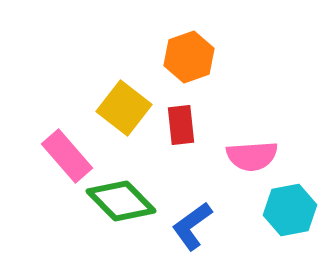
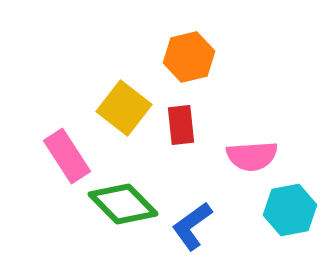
orange hexagon: rotated 6 degrees clockwise
pink rectangle: rotated 8 degrees clockwise
green diamond: moved 2 px right, 3 px down
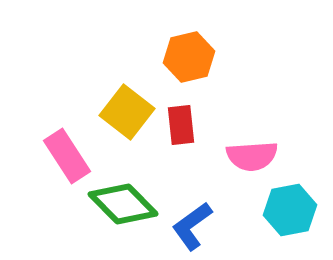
yellow square: moved 3 px right, 4 px down
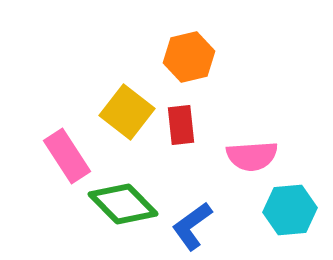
cyan hexagon: rotated 6 degrees clockwise
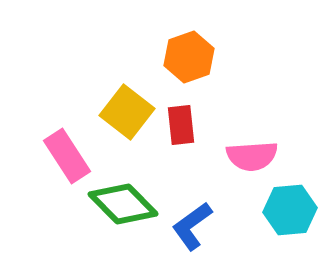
orange hexagon: rotated 6 degrees counterclockwise
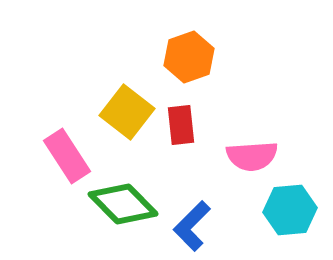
blue L-shape: rotated 9 degrees counterclockwise
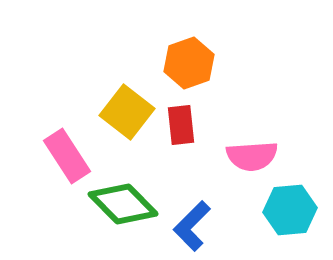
orange hexagon: moved 6 px down
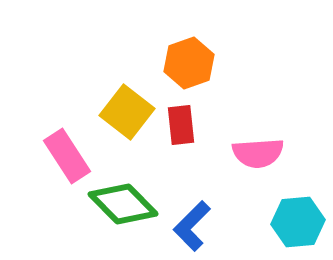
pink semicircle: moved 6 px right, 3 px up
cyan hexagon: moved 8 px right, 12 px down
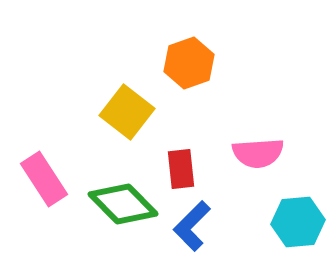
red rectangle: moved 44 px down
pink rectangle: moved 23 px left, 23 px down
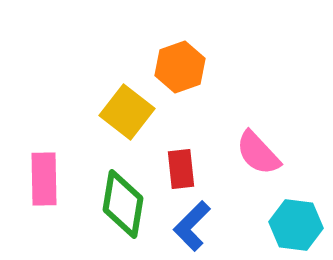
orange hexagon: moved 9 px left, 4 px down
pink semicircle: rotated 51 degrees clockwise
pink rectangle: rotated 32 degrees clockwise
green diamond: rotated 54 degrees clockwise
cyan hexagon: moved 2 px left, 3 px down; rotated 12 degrees clockwise
